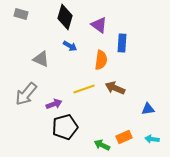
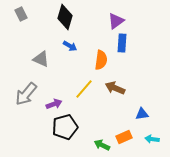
gray rectangle: rotated 48 degrees clockwise
purple triangle: moved 17 px right, 4 px up; rotated 48 degrees clockwise
yellow line: rotated 30 degrees counterclockwise
blue triangle: moved 6 px left, 5 px down
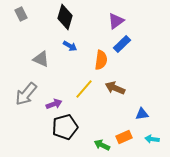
blue rectangle: moved 1 px down; rotated 42 degrees clockwise
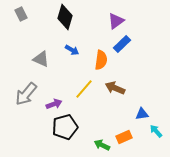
blue arrow: moved 2 px right, 4 px down
cyan arrow: moved 4 px right, 8 px up; rotated 40 degrees clockwise
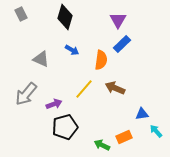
purple triangle: moved 2 px right, 1 px up; rotated 24 degrees counterclockwise
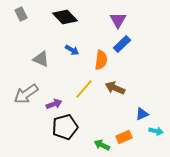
black diamond: rotated 60 degrees counterclockwise
gray arrow: rotated 15 degrees clockwise
blue triangle: rotated 16 degrees counterclockwise
cyan arrow: rotated 144 degrees clockwise
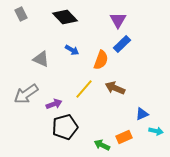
orange semicircle: rotated 12 degrees clockwise
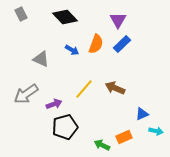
orange semicircle: moved 5 px left, 16 px up
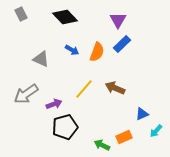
orange semicircle: moved 1 px right, 8 px down
cyan arrow: rotated 120 degrees clockwise
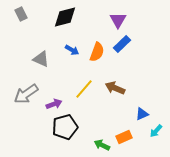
black diamond: rotated 60 degrees counterclockwise
